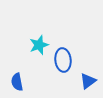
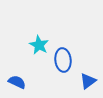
cyan star: rotated 24 degrees counterclockwise
blue semicircle: rotated 126 degrees clockwise
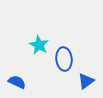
blue ellipse: moved 1 px right, 1 px up
blue triangle: moved 2 px left
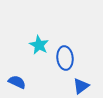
blue ellipse: moved 1 px right, 1 px up
blue triangle: moved 5 px left, 5 px down
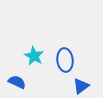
cyan star: moved 5 px left, 11 px down
blue ellipse: moved 2 px down
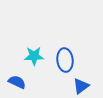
cyan star: rotated 30 degrees counterclockwise
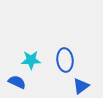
cyan star: moved 3 px left, 4 px down
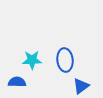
cyan star: moved 1 px right
blue semicircle: rotated 24 degrees counterclockwise
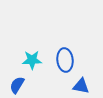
blue semicircle: moved 3 px down; rotated 60 degrees counterclockwise
blue triangle: rotated 48 degrees clockwise
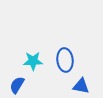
cyan star: moved 1 px right, 1 px down
